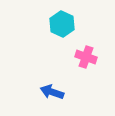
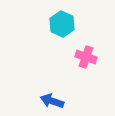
blue arrow: moved 9 px down
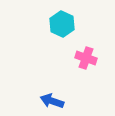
pink cross: moved 1 px down
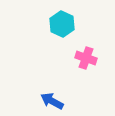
blue arrow: rotated 10 degrees clockwise
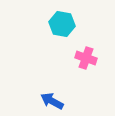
cyan hexagon: rotated 15 degrees counterclockwise
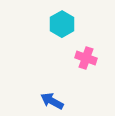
cyan hexagon: rotated 20 degrees clockwise
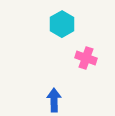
blue arrow: moved 2 px right, 1 px up; rotated 60 degrees clockwise
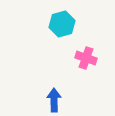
cyan hexagon: rotated 15 degrees clockwise
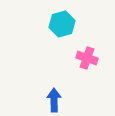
pink cross: moved 1 px right
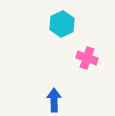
cyan hexagon: rotated 10 degrees counterclockwise
